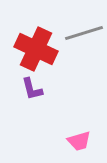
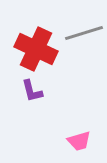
purple L-shape: moved 2 px down
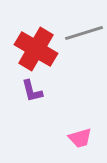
red cross: rotated 6 degrees clockwise
pink trapezoid: moved 1 px right, 3 px up
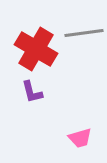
gray line: rotated 9 degrees clockwise
purple L-shape: moved 1 px down
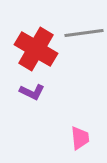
purple L-shape: rotated 50 degrees counterclockwise
pink trapezoid: rotated 80 degrees counterclockwise
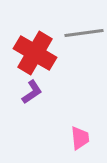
red cross: moved 1 px left, 4 px down
purple L-shape: rotated 60 degrees counterclockwise
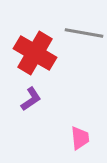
gray line: rotated 18 degrees clockwise
purple L-shape: moved 1 px left, 7 px down
